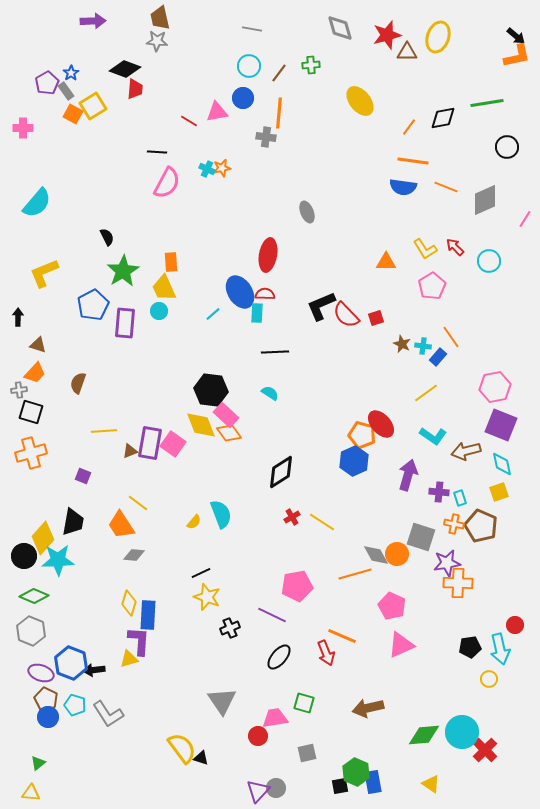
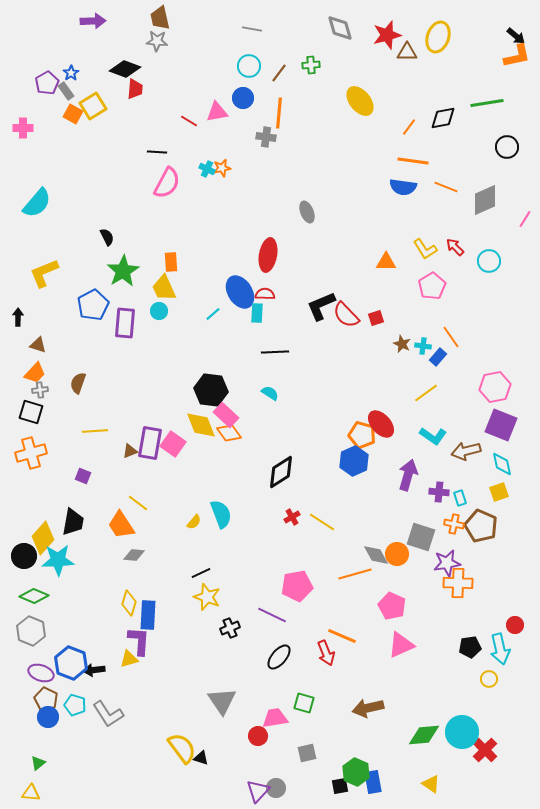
gray cross at (19, 390): moved 21 px right
yellow line at (104, 431): moved 9 px left
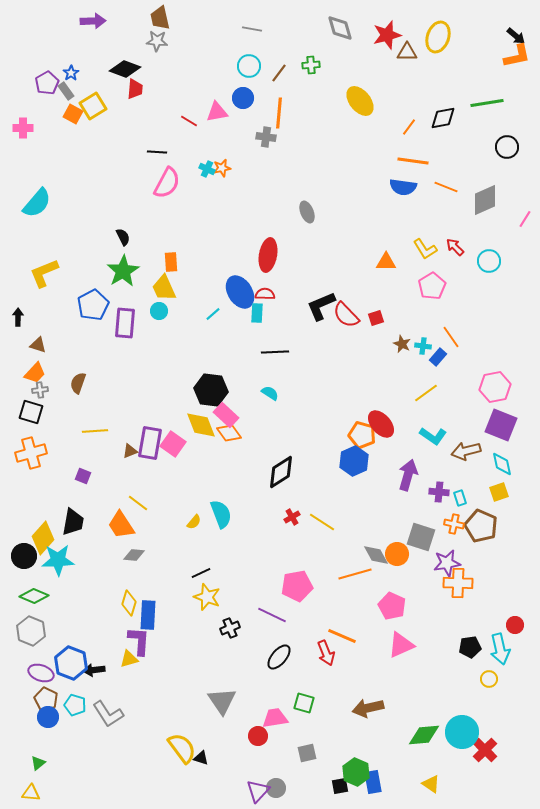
black semicircle at (107, 237): moved 16 px right
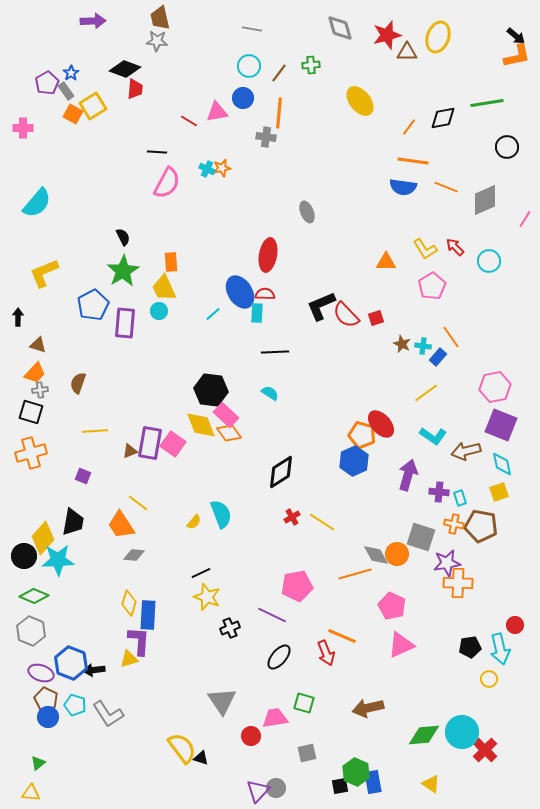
brown pentagon at (481, 526): rotated 12 degrees counterclockwise
red circle at (258, 736): moved 7 px left
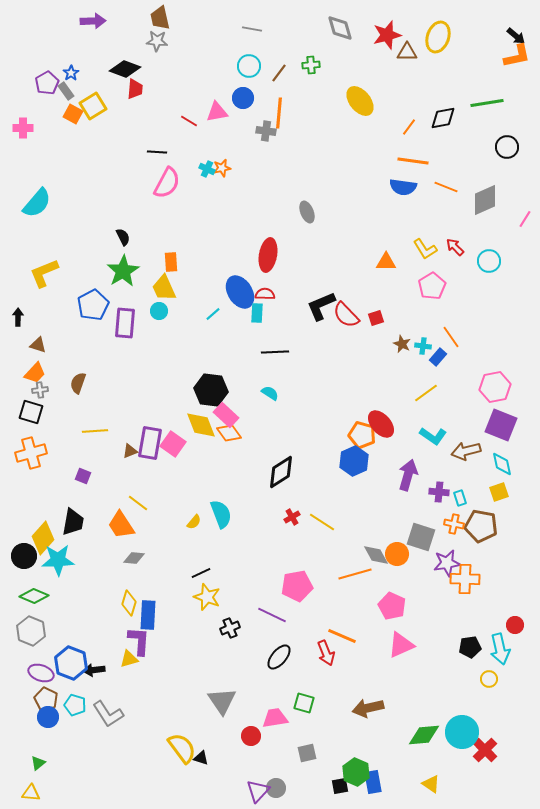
gray cross at (266, 137): moved 6 px up
gray diamond at (134, 555): moved 3 px down
orange cross at (458, 583): moved 7 px right, 4 px up
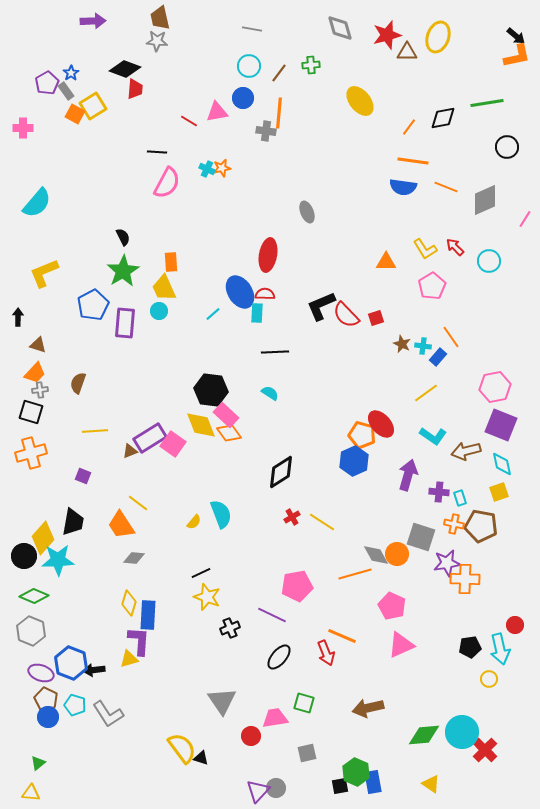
orange square at (73, 114): moved 2 px right
purple rectangle at (150, 443): moved 5 px up; rotated 48 degrees clockwise
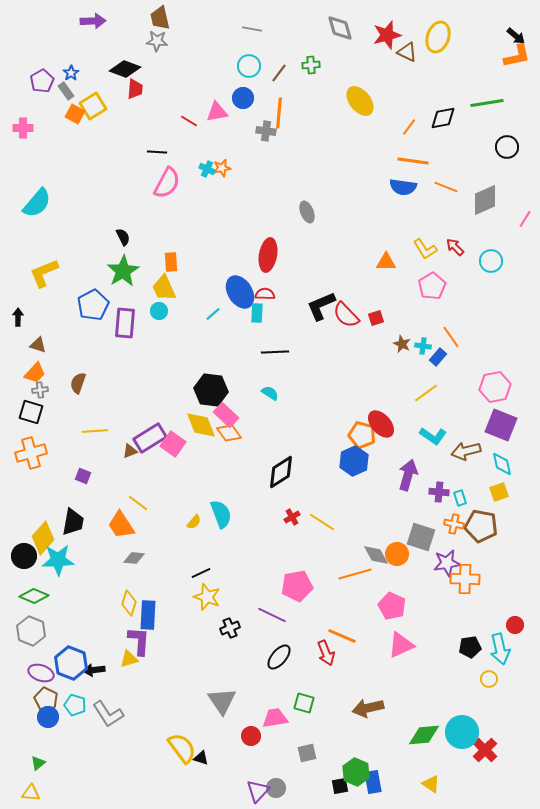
brown triangle at (407, 52): rotated 25 degrees clockwise
purple pentagon at (47, 83): moved 5 px left, 2 px up
cyan circle at (489, 261): moved 2 px right
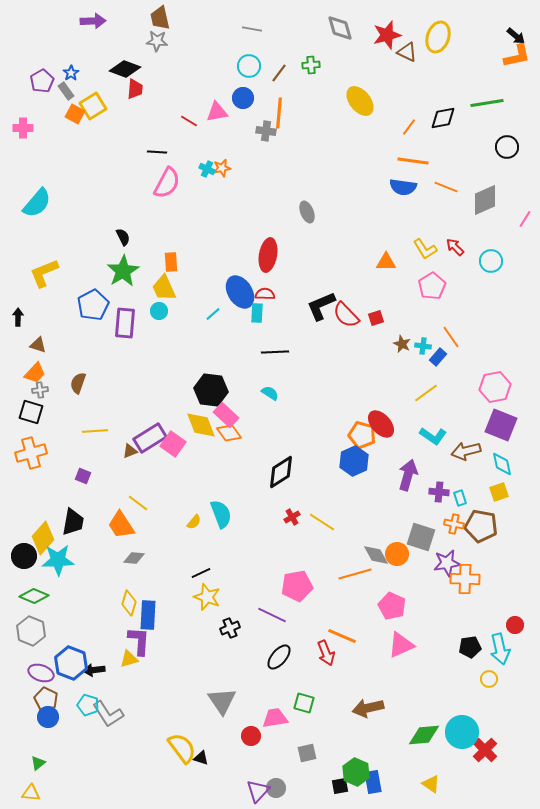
cyan pentagon at (75, 705): moved 13 px right
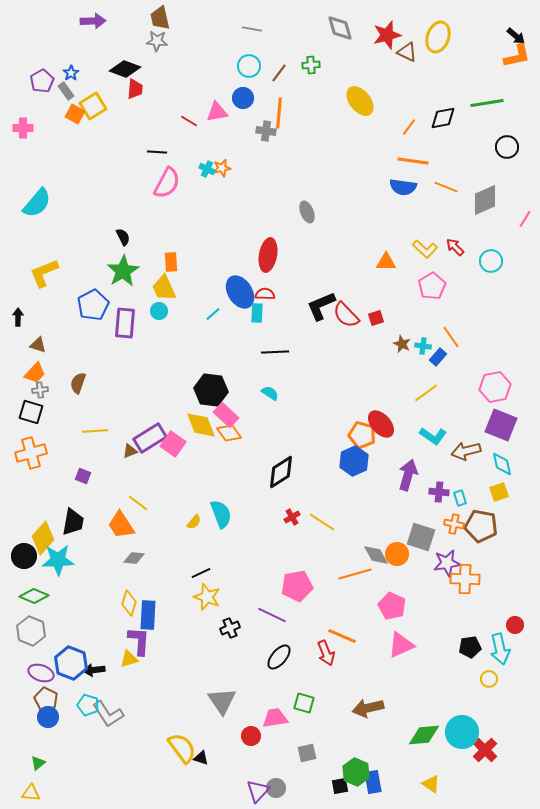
yellow L-shape at (425, 249): rotated 15 degrees counterclockwise
